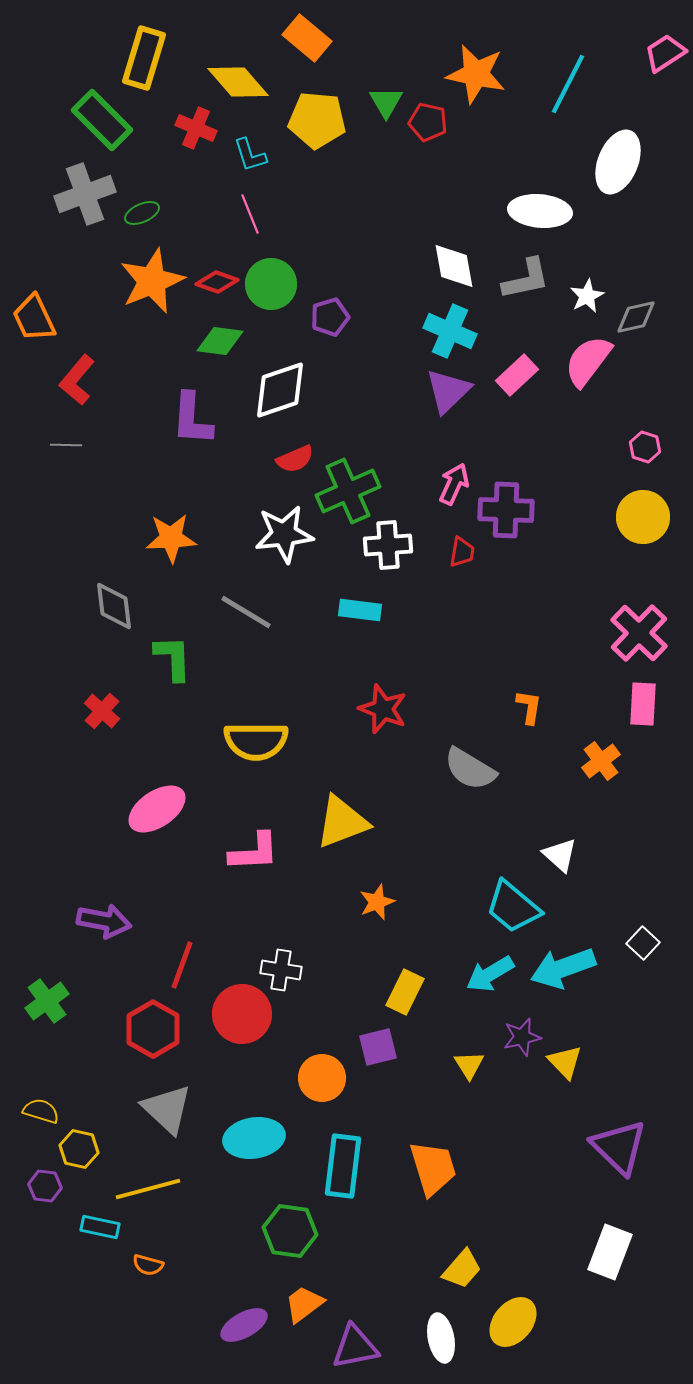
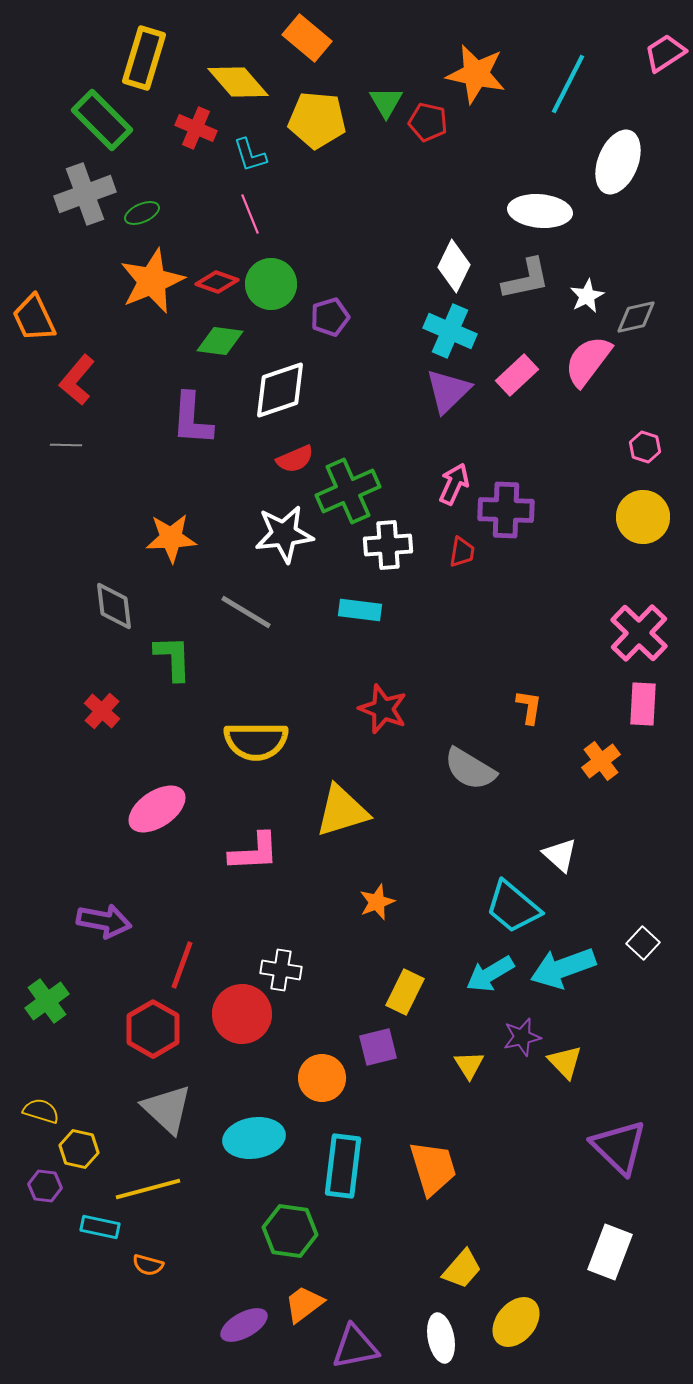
white diamond at (454, 266): rotated 36 degrees clockwise
yellow triangle at (342, 822): moved 11 px up; rotated 4 degrees clockwise
yellow ellipse at (513, 1322): moved 3 px right
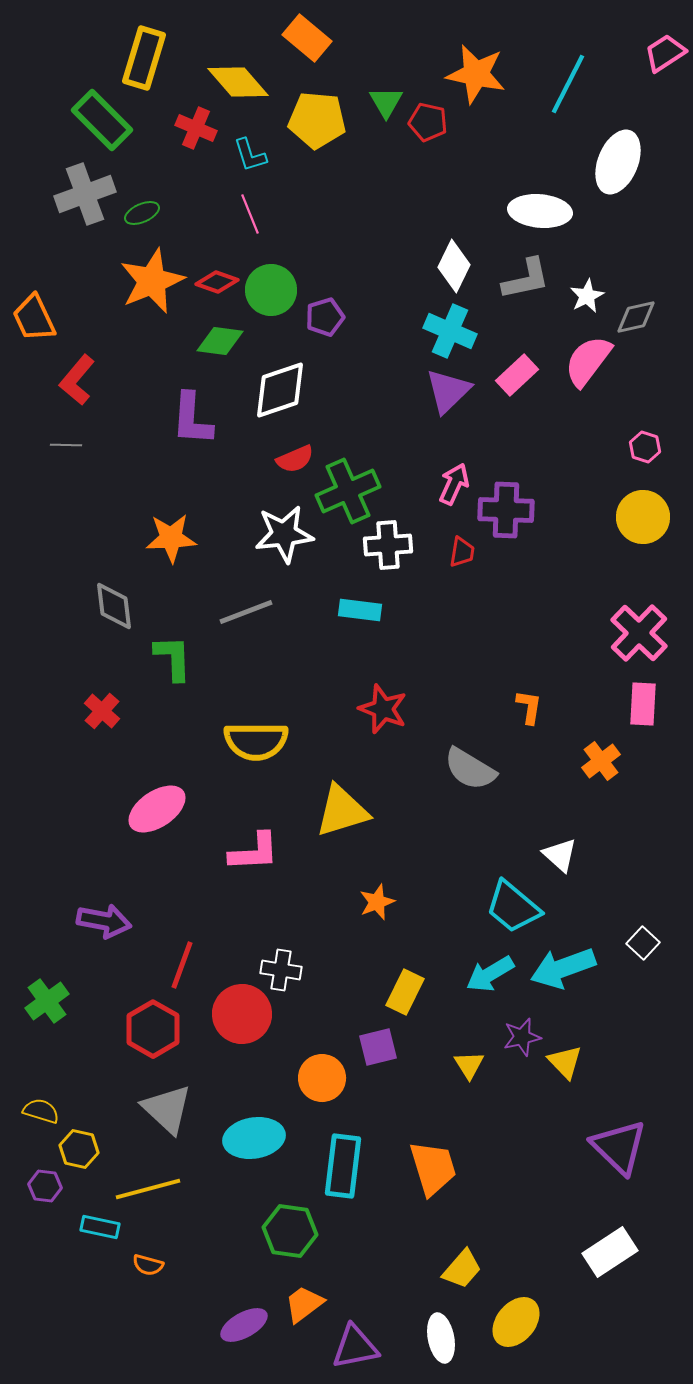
green circle at (271, 284): moved 6 px down
purple pentagon at (330, 317): moved 5 px left
gray line at (246, 612): rotated 52 degrees counterclockwise
white rectangle at (610, 1252): rotated 36 degrees clockwise
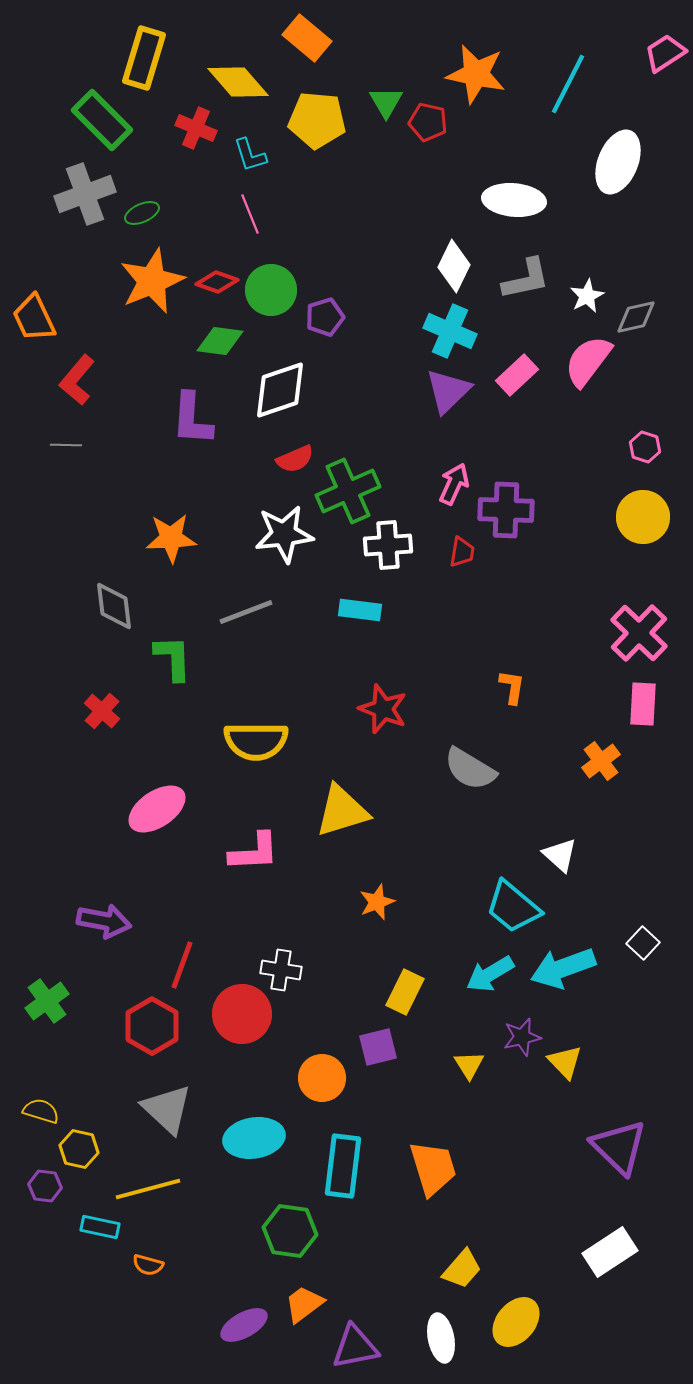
white ellipse at (540, 211): moved 26 px left, 11 px up
orange L-shape at (529, 707): moved 17 px left, 20 px up
red hexagon at (153, 1029): moved 1 px left, 3 px up
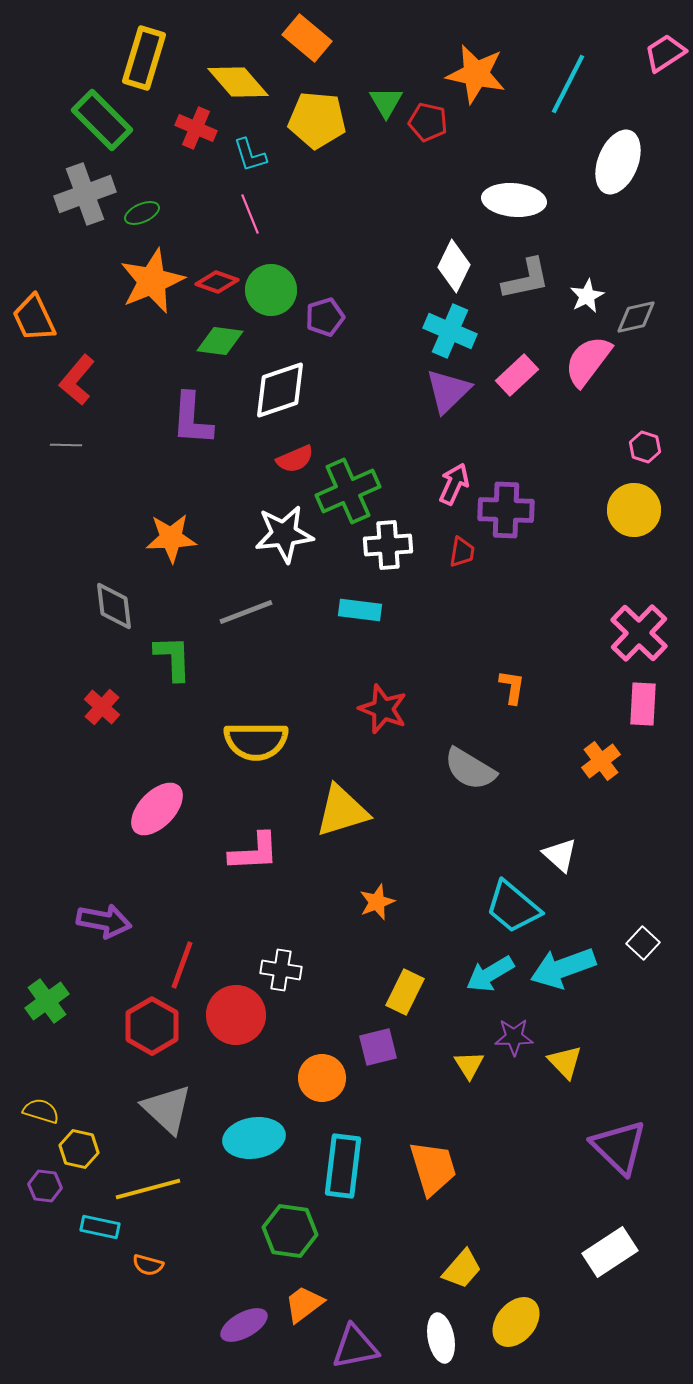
yellow circle at (643, 517): moved 9 px left, 7 px up
red cross at (102, 711): moved 4 px up
pink ellipse at (157, 809): rotated 12 degrees counterclockwise
red circle at (242, 1014): moved 6 px left, 1 px down
purple star at (522, 1037): moved 8 px left; rotated 12 degrees clockwise
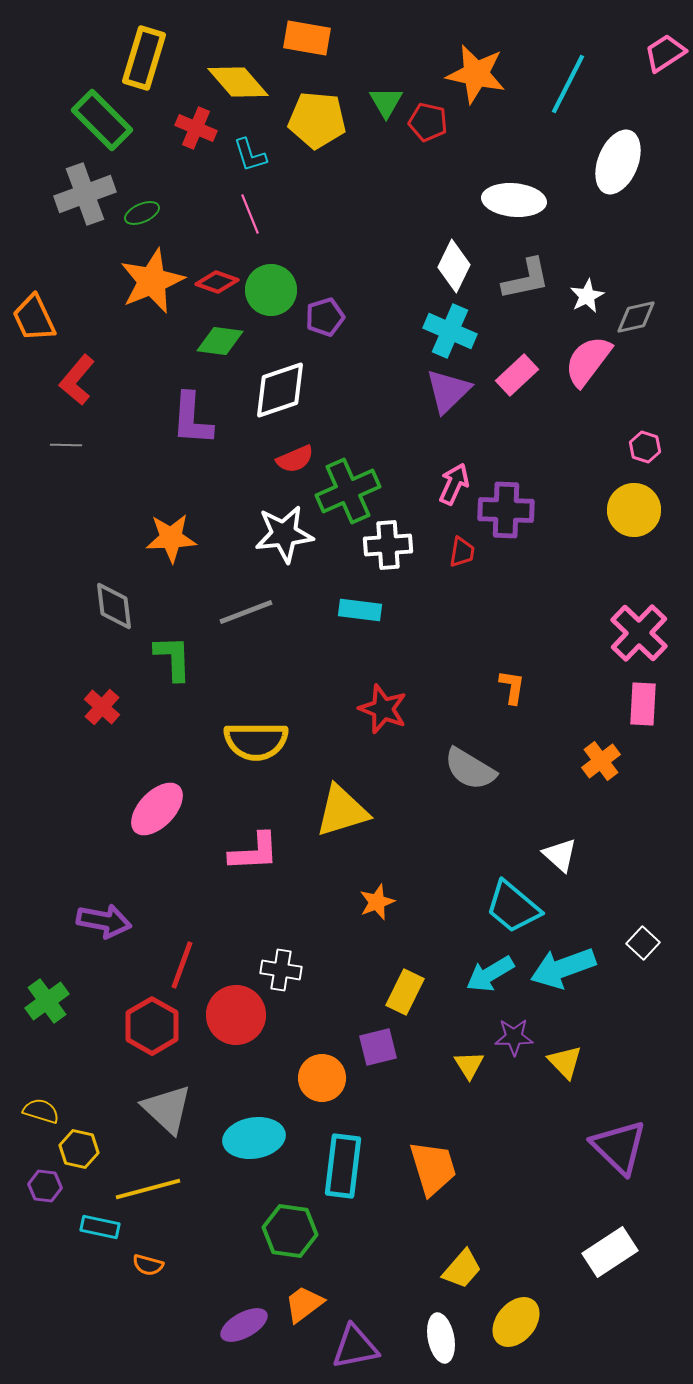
orange rectangle at (307, 38): rotated 30 degrees counterclockwise
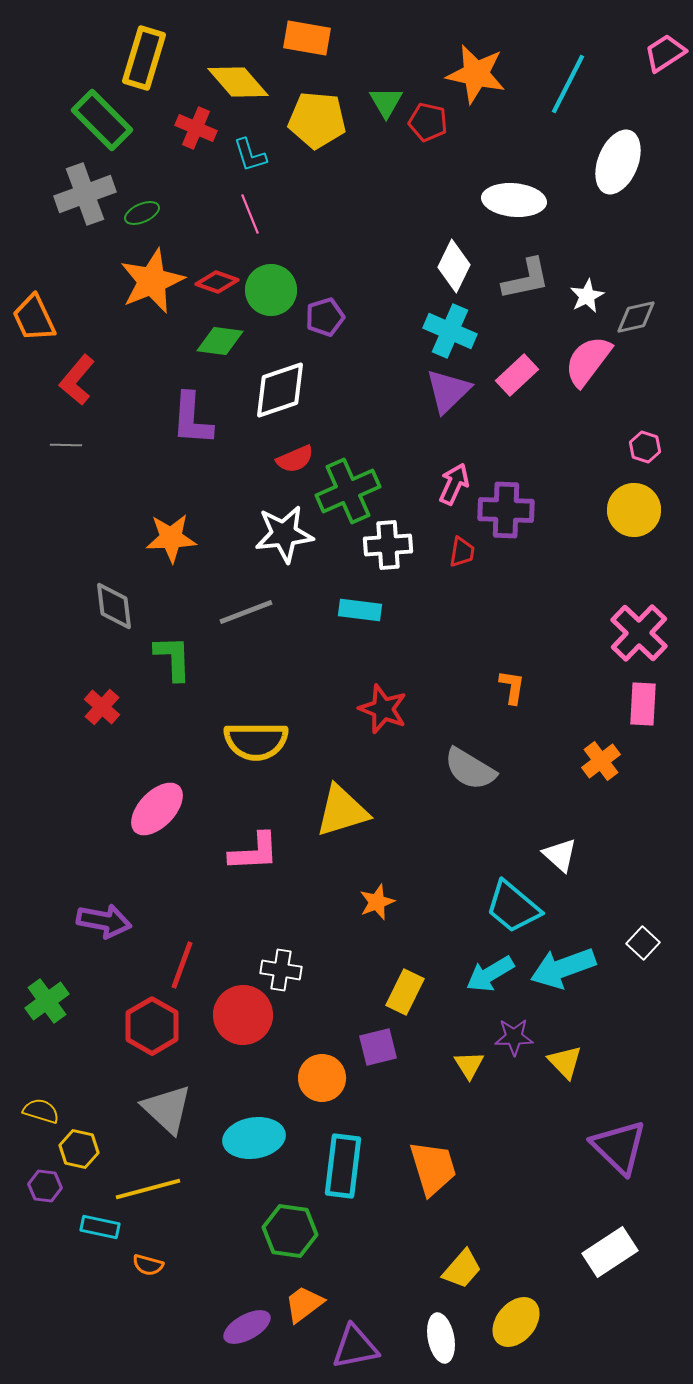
red circle at (236, 1015): moved 7 px right
purple ellipse at (244, 1325): moved 3 px right, 2 px down
